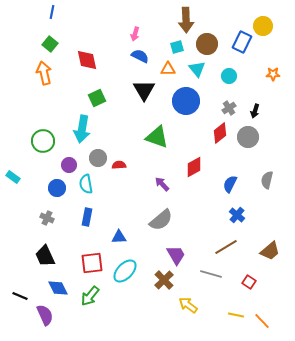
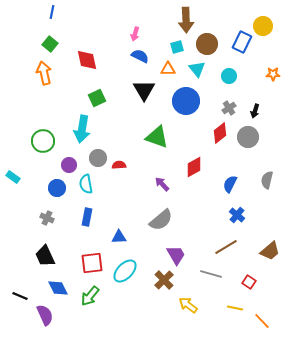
yellow line at (236, 315): moved 1 px left, 7 px up
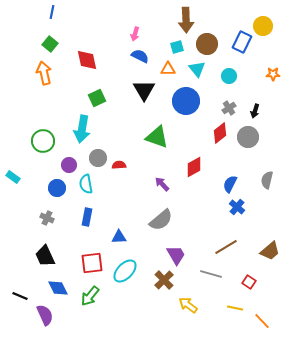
blue cross at (237, 215): moved 8 px up
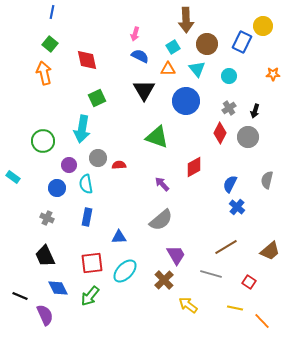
cyan square at (177, 47): moved 4 px left; rotated 16 degrees counterclockwise
red diamond at (220, 133): rotated 25 degrees counterclockwise
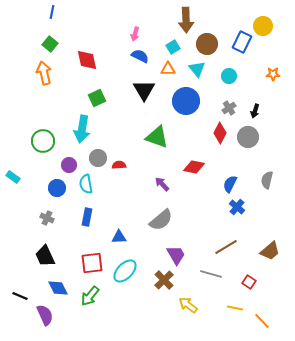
red diamond at (194, 167): rotated 40 degrees clockwise
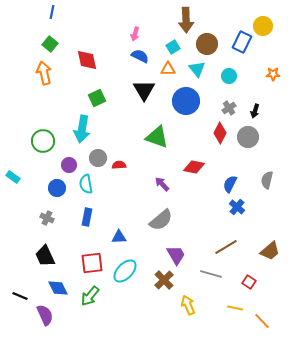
yellow arrow at (188, 305): rotated 30 degrees clockwise
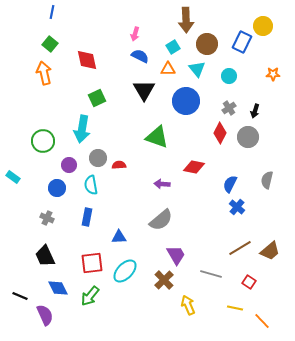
cyan semicircle at (86, 184): moved 5 px right, 1 px down
purple arrow at (162, 184): rotated 42 degrees counterclockwise
brown line at (226, 247): moved 14 px right, 1 px down
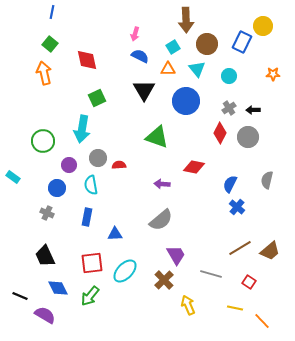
black arrow at (255, 111): moved 2 px left, 1 px up; rotated 72 degrees clockwise
gray cross at (47, 218): moved 5 px up
blue triangle at (119, 237): moved 4 px left, 3 px up
purple semicircle at (45, 315): rotated 35 degrees counterclockwise
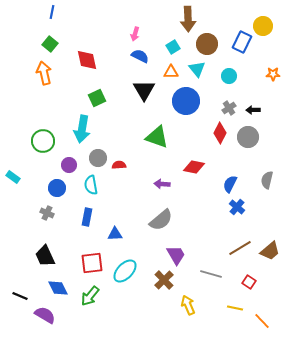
brown arrow at (186, 20): moved 2 px right, 1 px up
orange triangle at (168, 69): moved 3 px right, 3 px down
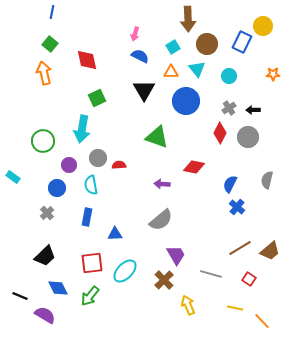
gray cross at (47, 213): rotated 24 degrees clockwise
black trapezoid at (45, 256): rotated 110 degrees counterclockwise
red square at (249, 282): moved 3 px up
